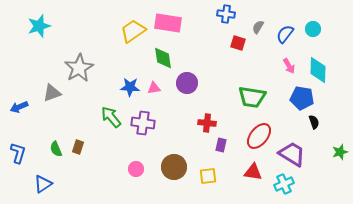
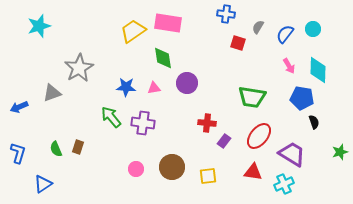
blue star: moved 4 px left
purple rectangle: moved 3 px right, 4 px up; rotated 24 degrees clockwise
brown circle: moved 2 px left
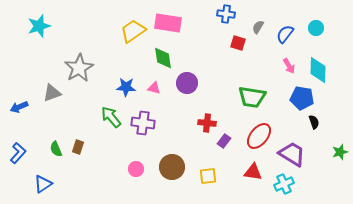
cyan circle: moved 3 px right, 1 px up
pink triangle: rotated 24 degrees clockwise
blue L-shape: rotated 25 degrees clockwise
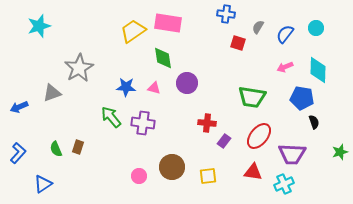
pink arrow: moved 4 px left, 1 px down; rotated 98 degrees clockwise
purple trapezoid: rotated 152 degrees clockwise
pink circle: moved 3 px right, 7 px down
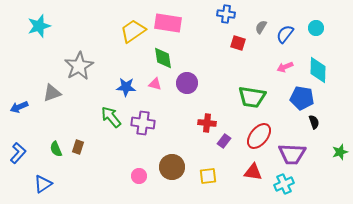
gray semicircle: moved 3 px right
gray star: moved 2 px up
pink triangle: moved 1 px right, 4 px up
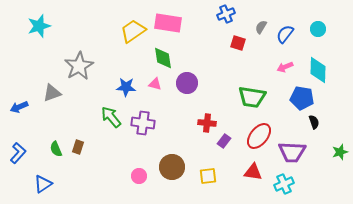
blue cross: rotated 30 degrees counterclockwise
cyan circle: moved 2 px right, 1 px down
purple trapezoid: moved 2 px up
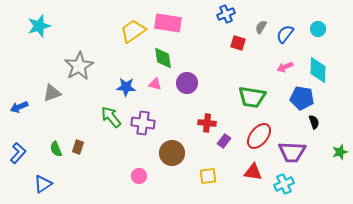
brown circle: moved 14 px up
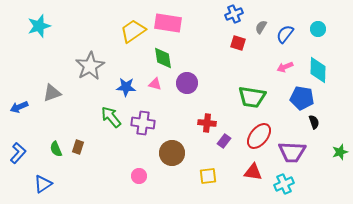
blue cross: moved 8 px right
gray star: moved 11 px right
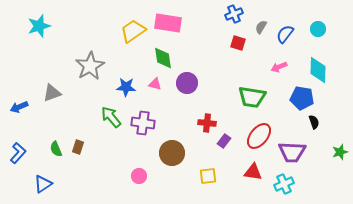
pink arrow: moved 6 px left
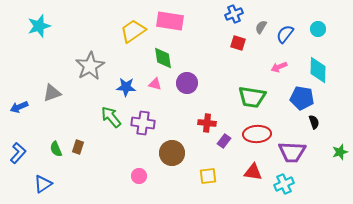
pink rectangle: moved 2 px right, 2 px up
red ellipse: moved 2 px left, 2 px up; rotated 48 degrees clockwise
